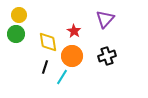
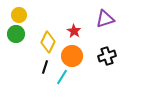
purple triangle: rotated 30 degrees clockwise
yellow diamond: rotated 35 degrees clockwise
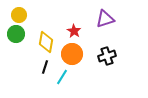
yellow diamond: moved 2 px left; rotated 15 degrees counterclockwise
orange circle: moved 2 px up
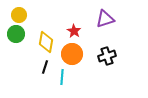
cyan line: rotated 28 degrees counterclockwise
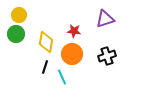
red star: rotated 24 degrees counterclockwise
cyan line: rotated 28 degrees counterclockwise
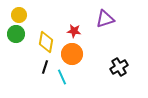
black cross: moved 12 px right, 11 px down; rotated 12 degrees counterclockwise
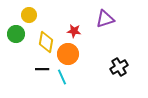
yellow circle: moved 10 px right
orange circle: moved 4 px left
black line: moved 3 px left, 2 px down; rotated 72 degrees clockwise
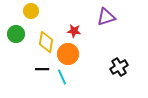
yellow circle: moved 2 px right, 4 px up
purple triangle: moved 1 px right, 2 px up
